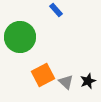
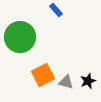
gray triangle: rotated 28 degrees counterclockwise
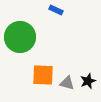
blue rectangle: rotated 24 degrees counterclockwise
orange square: rotated 30 degrees clockwise
gray triangle: moved 1 px right, 1 px down
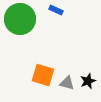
green circle: moved 18 px up
orange square: rotated 15 degrees clockwise
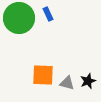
blue rectangle: moved 8 px left, 4 px down; rotated 40 degrees clockwise
green circle: moved 1 px left, 1 px up
orange square: rotated 15 degrees counterclockwise
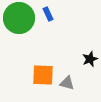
black star: moved 2 px right, 22 px up
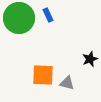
blue rectangle: moved 1 px down
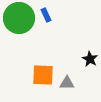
blue rectangle: moved 2 px left
black star: rotated 21 degrees counterclockwise
gray triangle: rotated 14 degrees counterclockwise
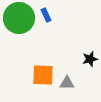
black star: rotated 28 degrees clockwise
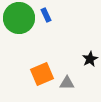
black star: rotated 14 degrees counterclockwise
orange square: moved 1 px left, 1 px up; rotated 25 degrees counterclockwise
